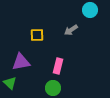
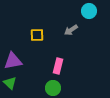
cyan circle: moved 1 px left, 1 px down
purple triangle: moved 8 px left, 1 px up
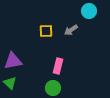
yellow square: moved 9 px right, 4 px up
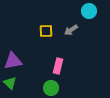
green circle: moved 2 px left
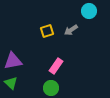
yellow square: moved 1 px right; rotated 16 degrees counterclockwise
pink rectangle: moved 2 px left; rotated 21 degrees clockwise
green triangle: moved 1 px right
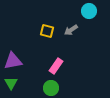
yellow square: rotated 32 degrees clockwise
green triangle: rotated 16 degrees clockwise
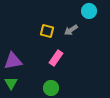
pink rectangle: moved 8 px up
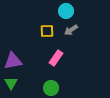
cyan circle: moved 23 px left
yellow square: rotated 16 degrees counterclockwise
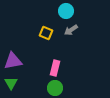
yellow square: moved 1 px left, 2 px down; rotated 24 degrees clockwise
pink rectangle: moved 1 px left, 10 px down; rotated 21 degrees counterclockwise
green circle: moved 4 px right
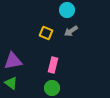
cyan circle: moved 1 px right, 1 px up
gray arrow: moved 1 px down
pink rectangle: moved 2 px left, 3 px up
green triangle: rotated 24 degrees counterclockwise
green circle: moved 3 px left
